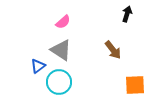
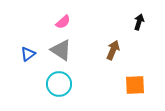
black arrow: moved 12 px right, 8 px down
brown arrow: rotated 120 degrees counterclockwise
blue triangle: moved 10 px left, 12 px up
cyan circle: moved 2 px down
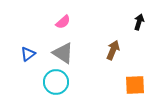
gray triangle: moved 2 px right, 3 px down
cyan circle: moved 3 px left, 2 px up
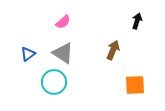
black arrow: moved 2 px left, 1 px up
cyan circle: moved 2 px left
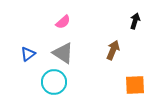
black arrow: moved 2 px left
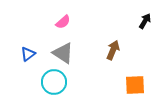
black arrow: moved 10 px right; rotated 14 degrees clockwise
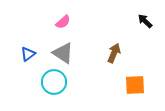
black arrow: rotated 77 degrees counterclockwise
brown arrow: moved 1 px right, 3 px down
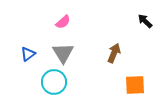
gray triangle: rotated 25 degrees clockwise
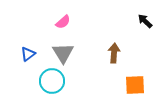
brown arrow: rotated 18 degrees counterclockwise
cyan circle: moved 2 px left, 1 px up
